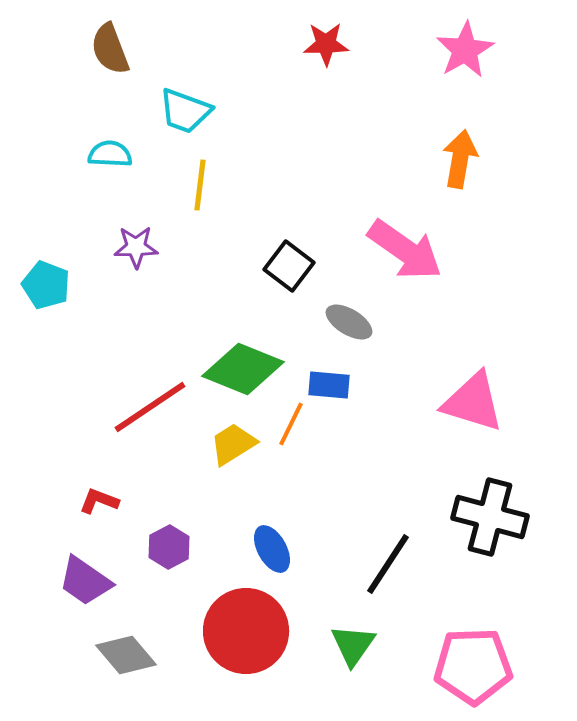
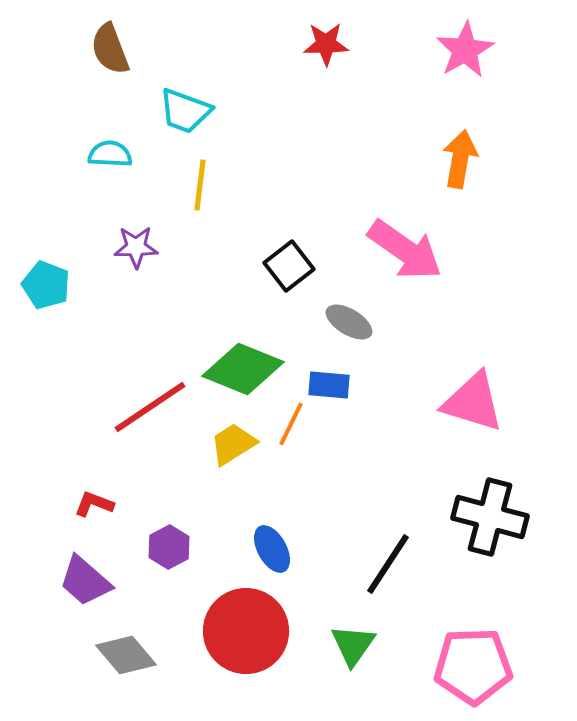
black square: rotated 15 degrees clockwise
red L-shape: moved 5 px left, 3 px down
purple trapezoid: rotated 6 degrees clockwise
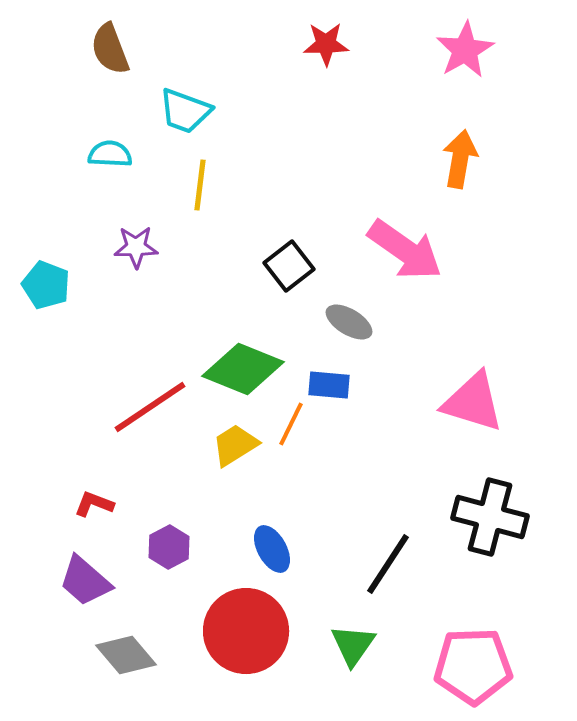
yellow trapezoid: moved 2 px right, 1 px down
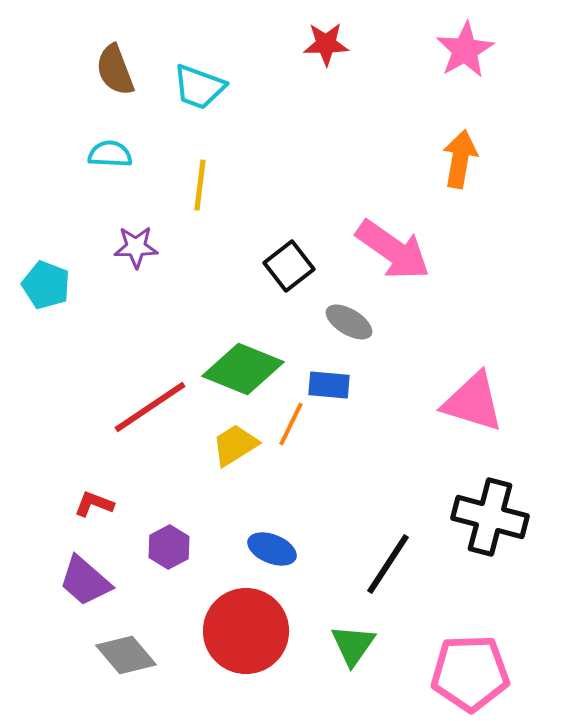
brown semicircle: moved 5 px right, 21 px down
cyan trapezoid: moved 14 px right, 24 px up
pink arrow: moved 12 px left
blue ellipse: rotated 39 degrees counterclockwise
pink pentagon: moved 3 px left, 7 px down
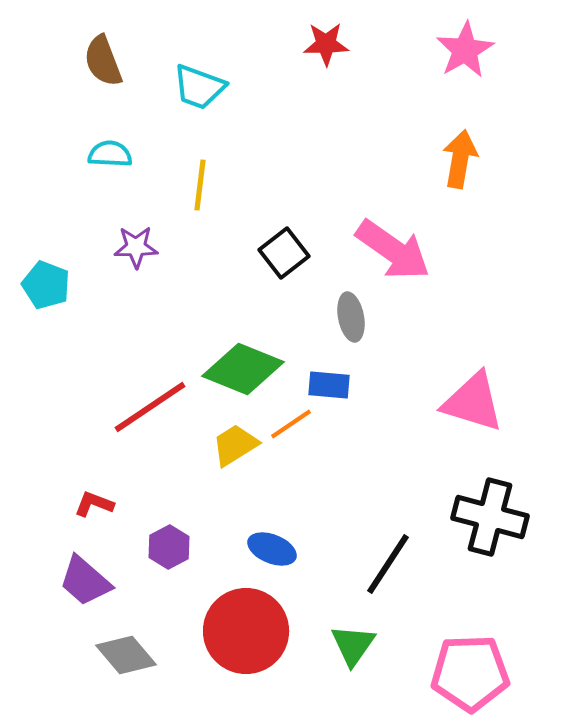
brown semicircle: moved 12 px left, 9 px up
black square: moved 5 px left, 13 px up
gray ellipse: moved 2 px right, 5 px up; rotated 48 degrees clockwise
orange line: rotated 30 degrees clockwise
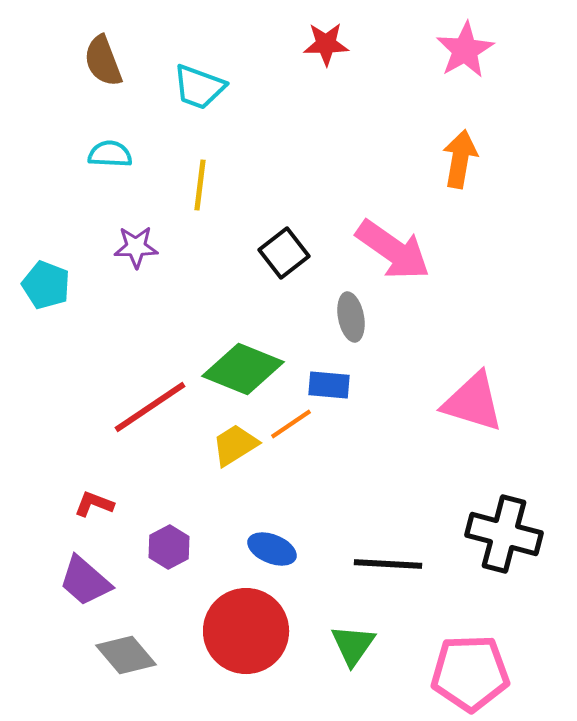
black cross: moved 14 px right, 17 px down
black line: rotated 60 degrees clockwise
